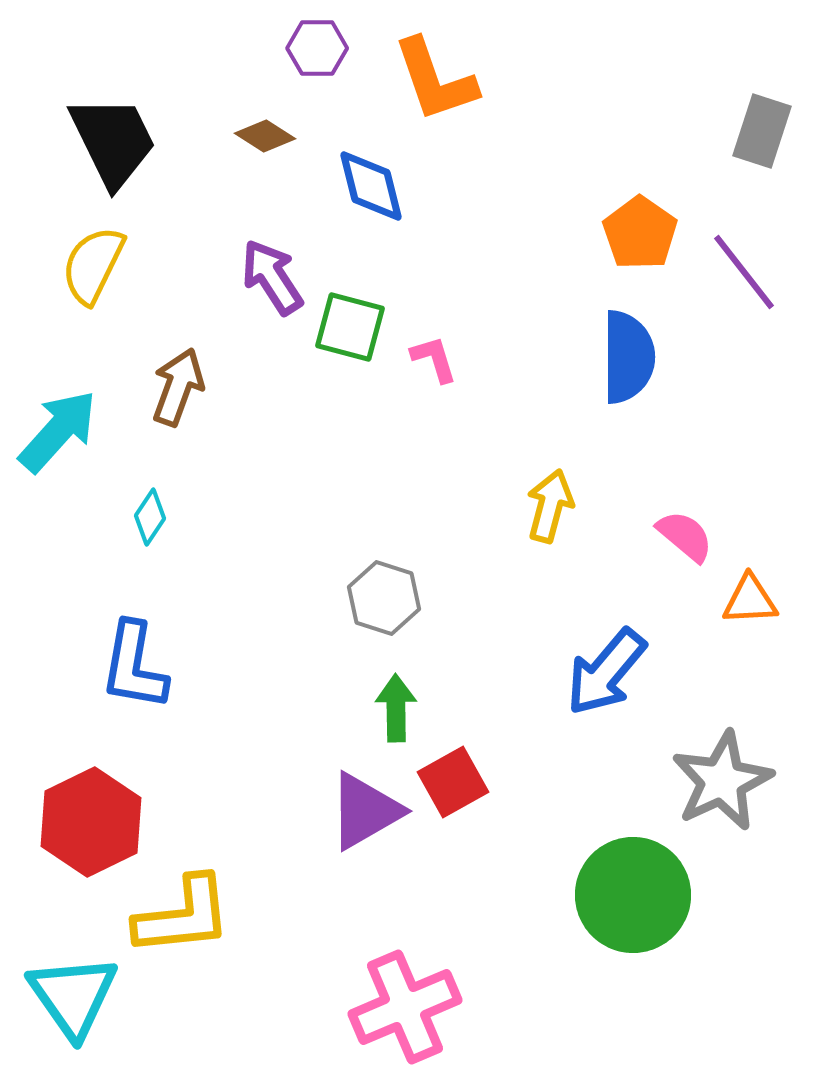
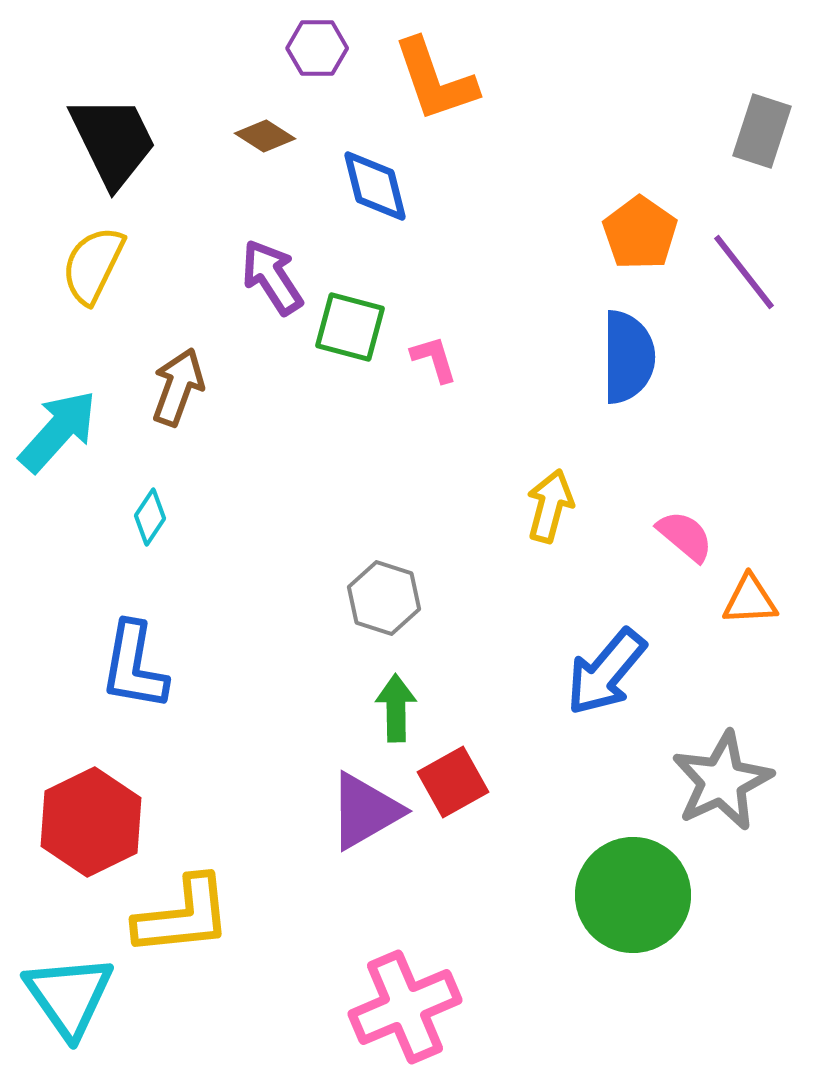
blue diamond: moved 4 px right
cyan triangle: moved 4 px left
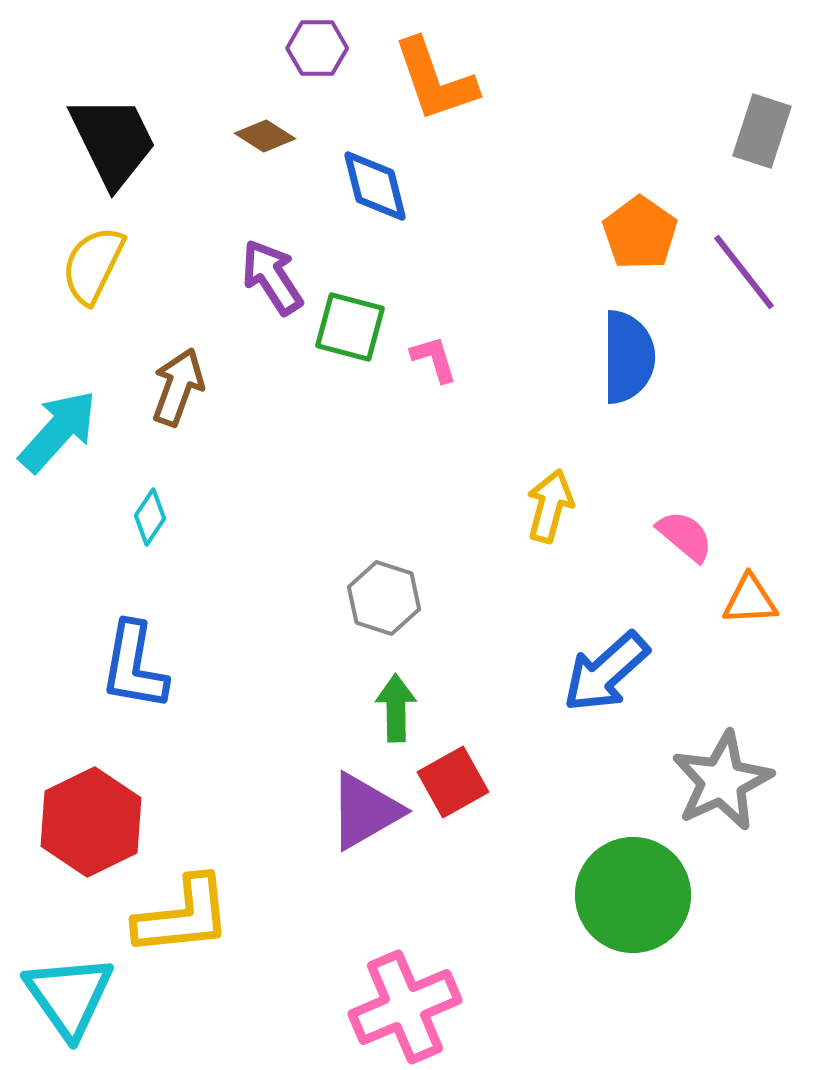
blue arrow: rotated 8 degrees clockwise
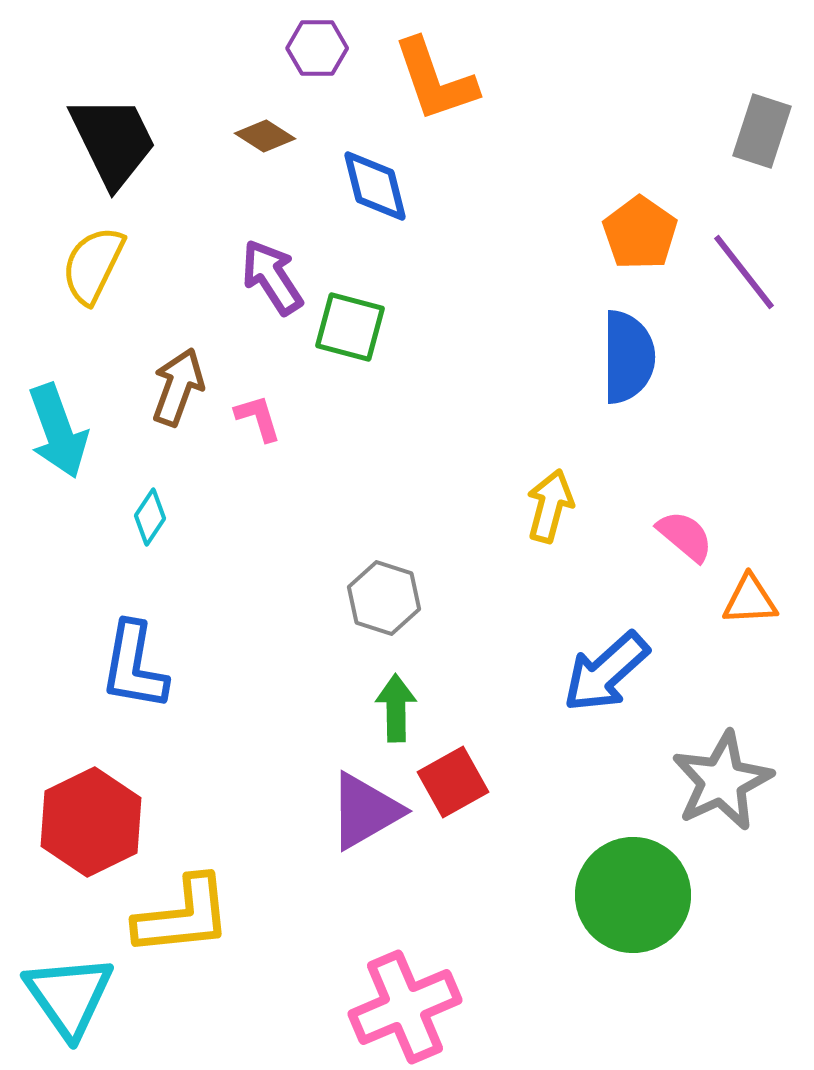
pink L-shape: moved 176 px left, 59 px down
cyan arrow: rotated 118 degrees clockwise
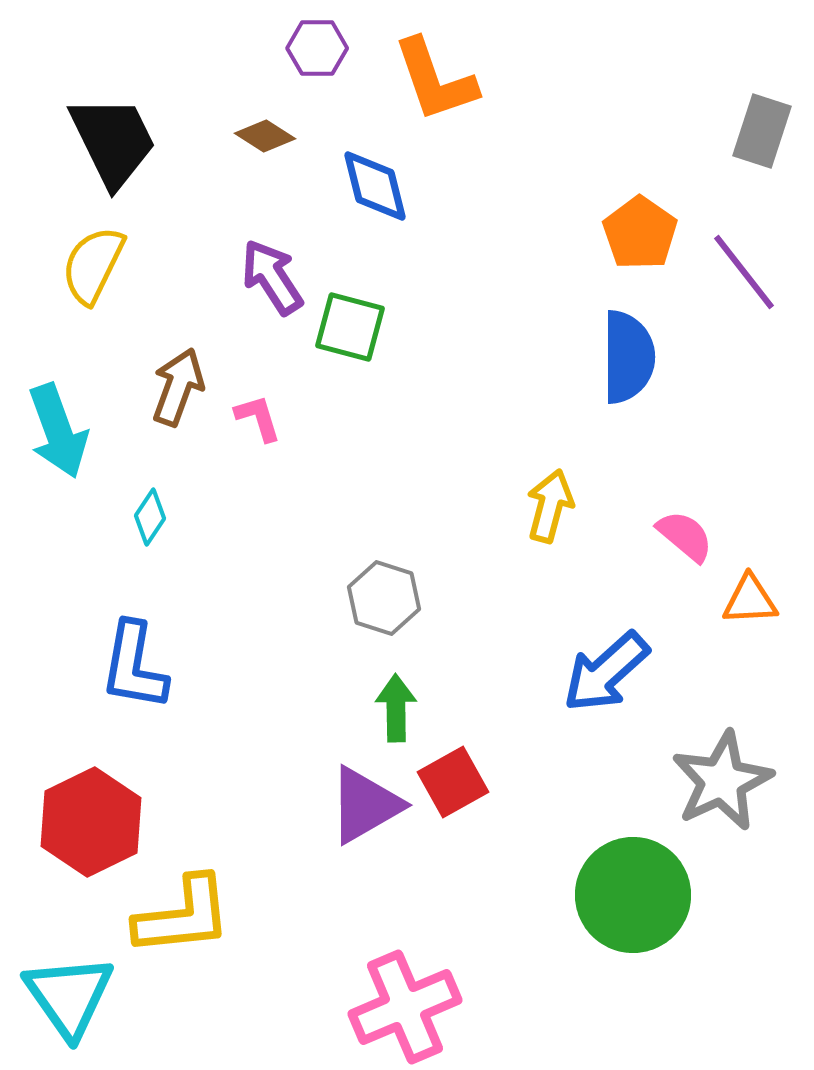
purple triangle: moved 6 px up
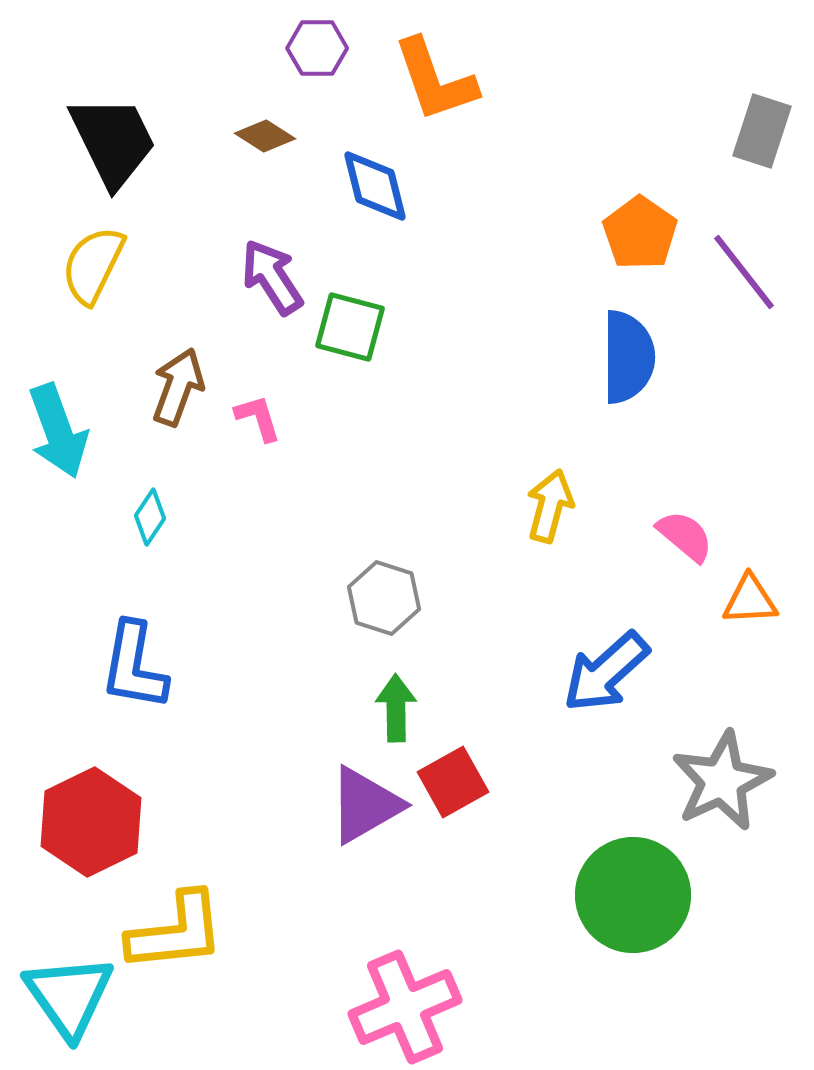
yellow L-shape: moved 7 px left, 16 px down
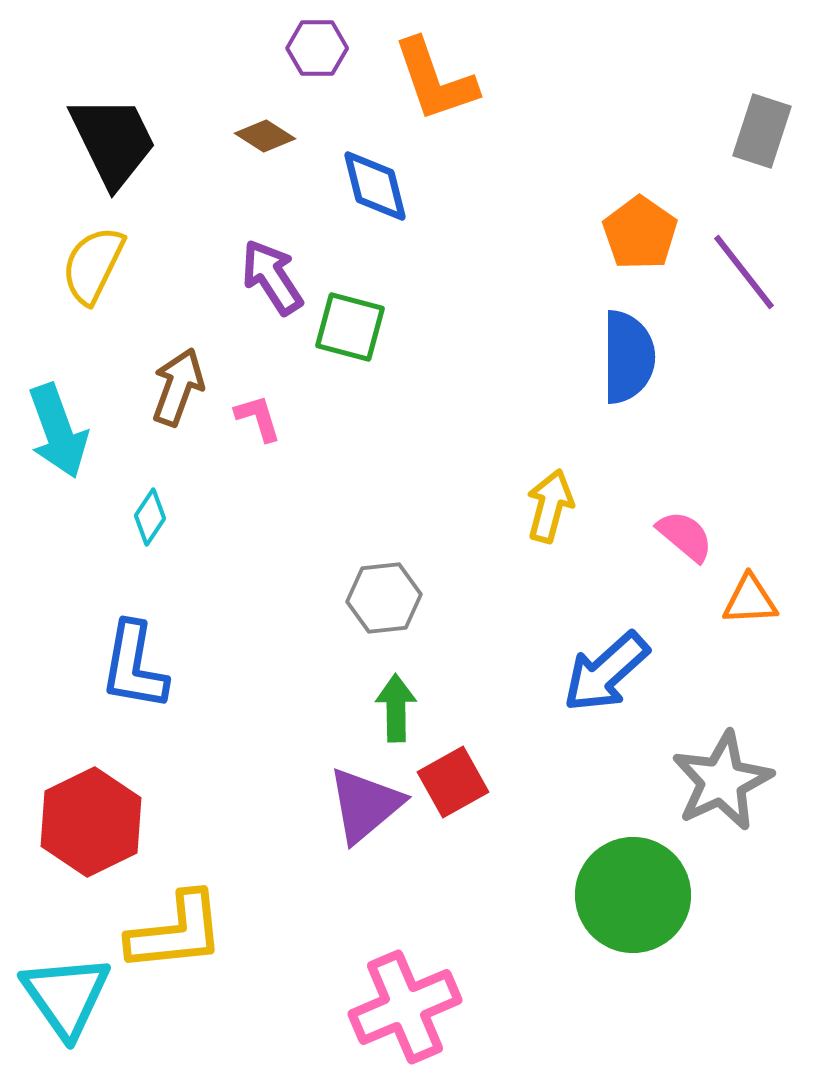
gray hexagon: rotated 24 degrees counterclockwise
purple triangle: rotated 10 degrees counterclockwise
cyan triangle: moved 3 px left
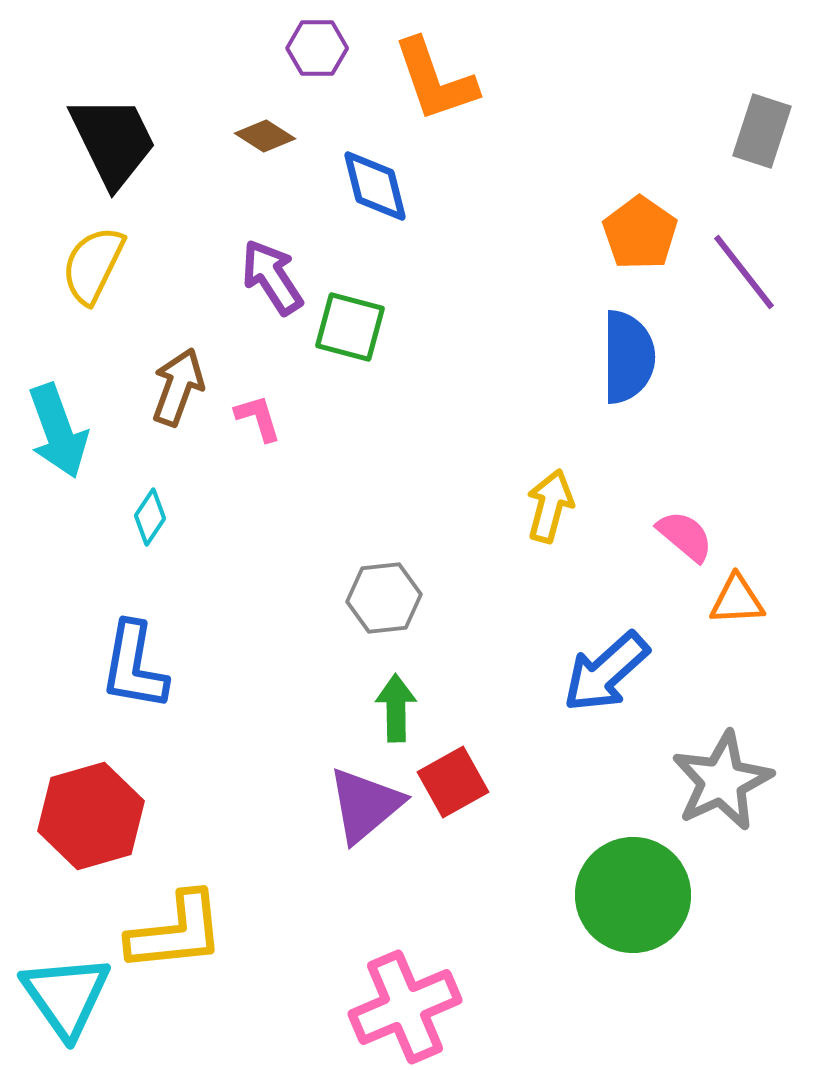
orange triangle: moved 13 px left
red hexagon: moved 6 px up; rotated 10 degrees clockwise
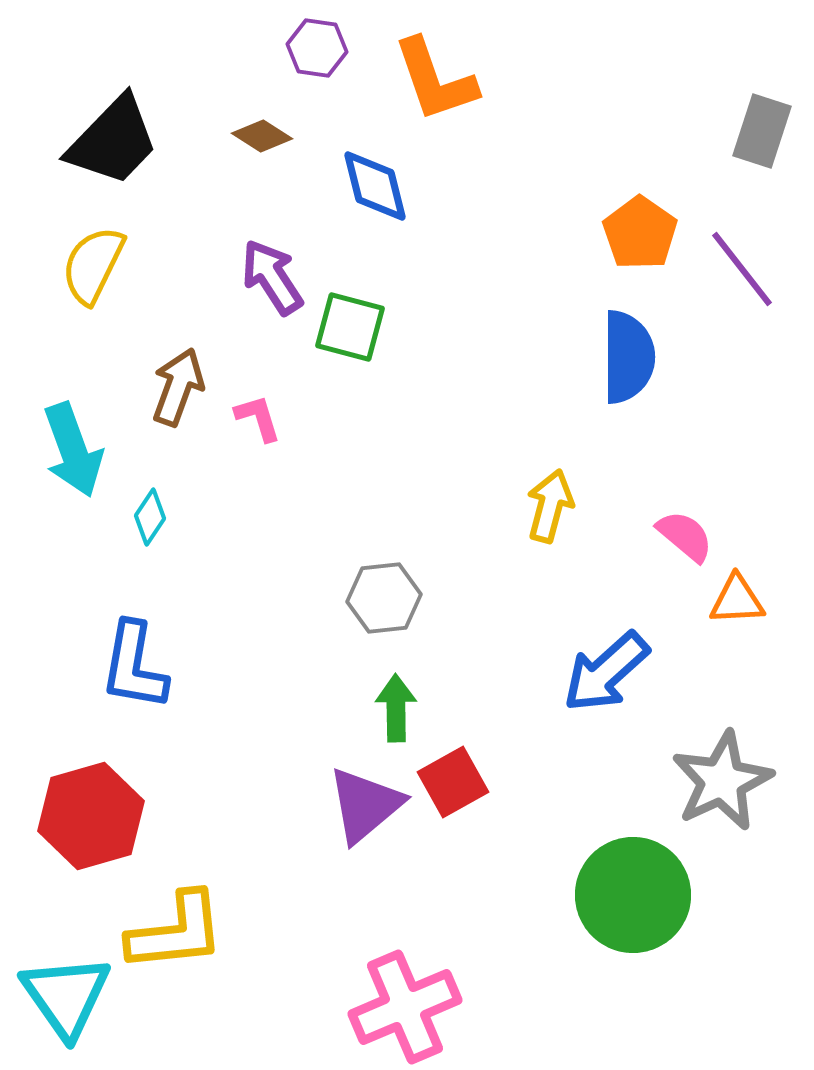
purple hexagon: rotated 8 degrees clockwise
brown diamond: moved 3 px left
black trapezoid: rotated 70 degrees clockwise
purple line: moved 2 px left, 3 px up
cyan arrow: moved 15 px right, 19 px down
